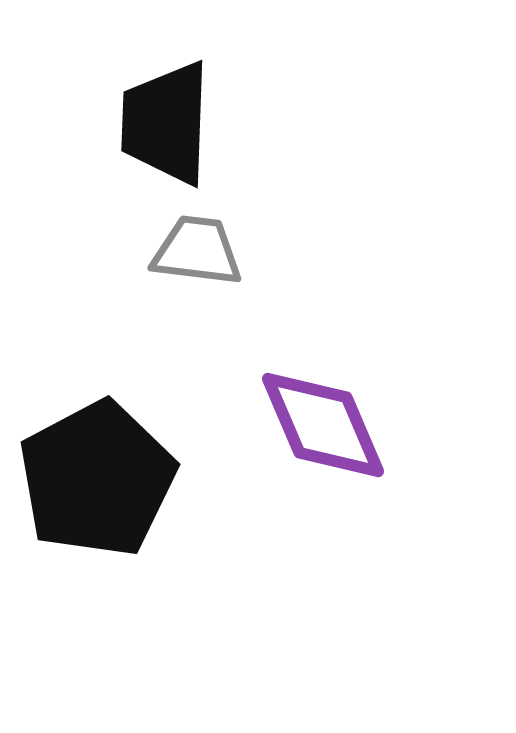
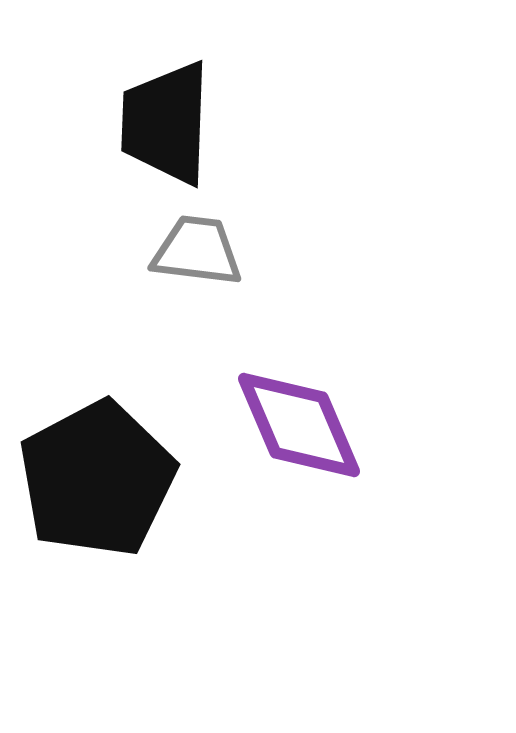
purple diamond: moved 24 px left
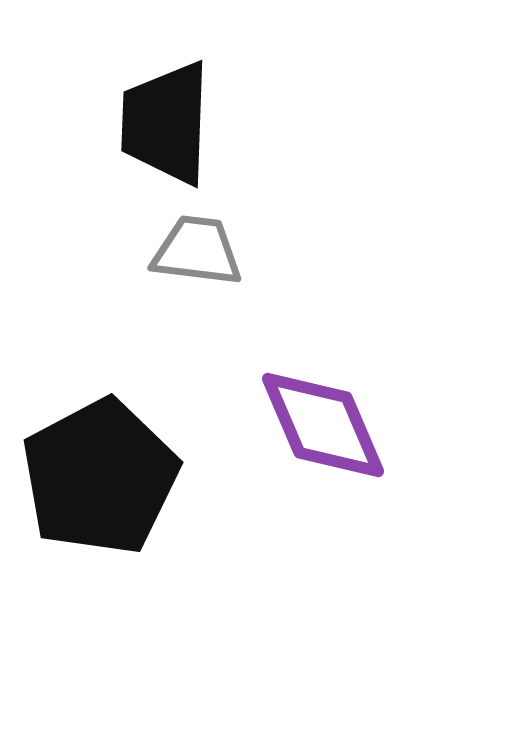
purple diamond: moved 24 px right
black pentagon: moved 3 px right, 2 px up
